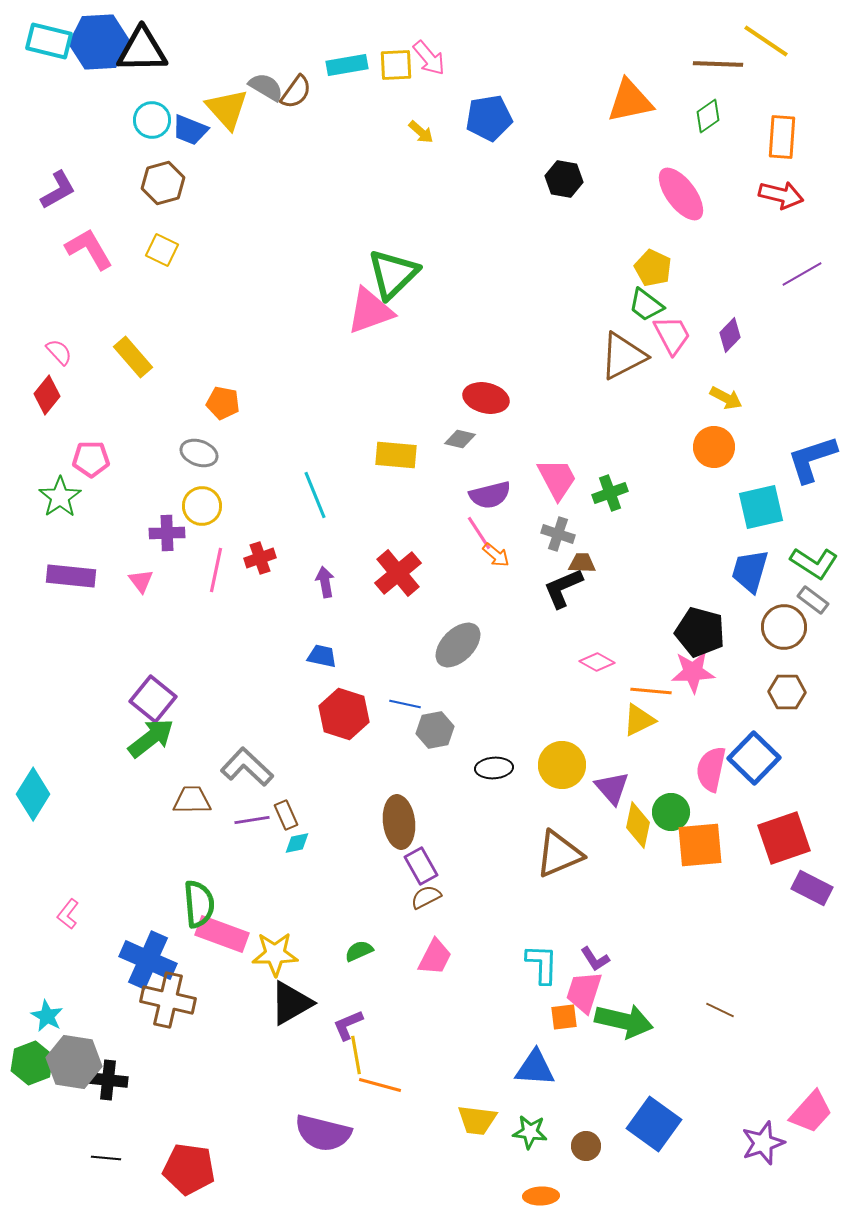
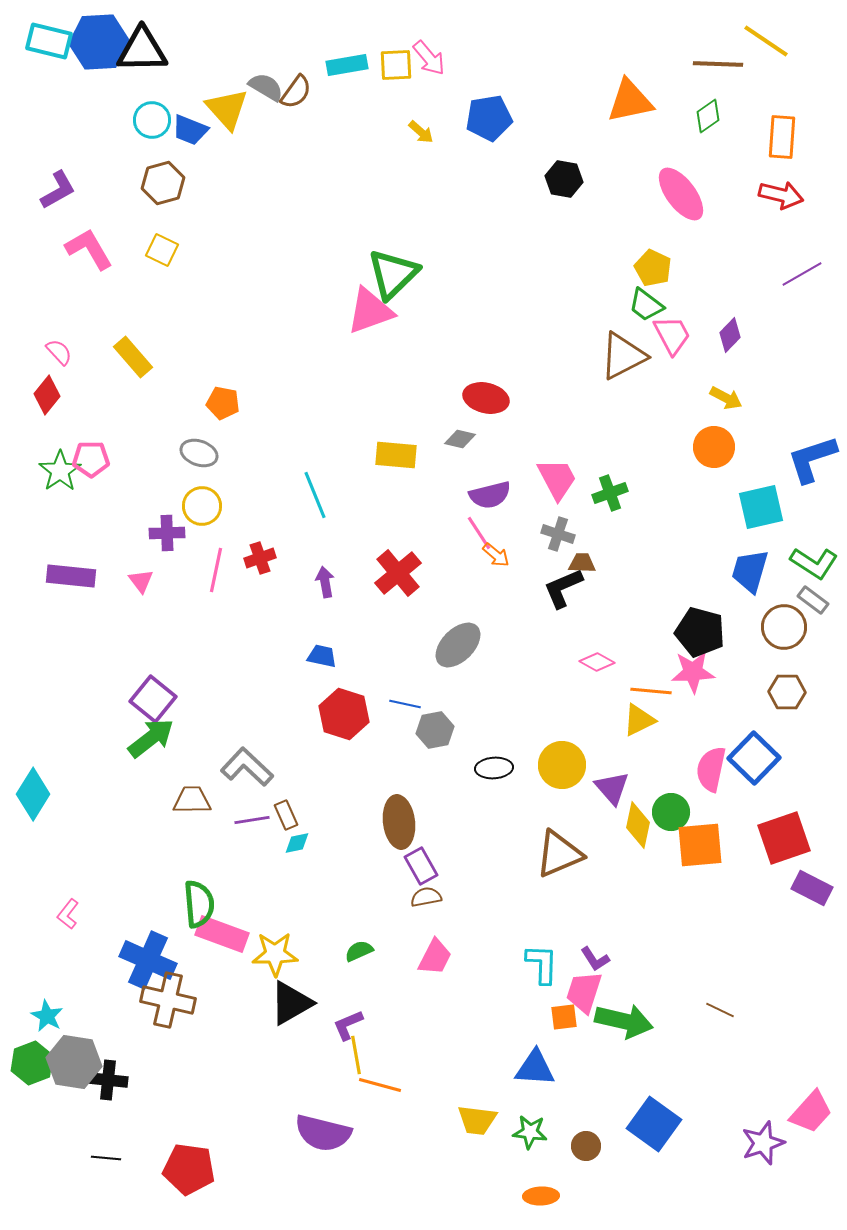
green star at (60, 497): moved 26 px up
brown semicircle at (426, 897): rotated 16 degrees clockwise
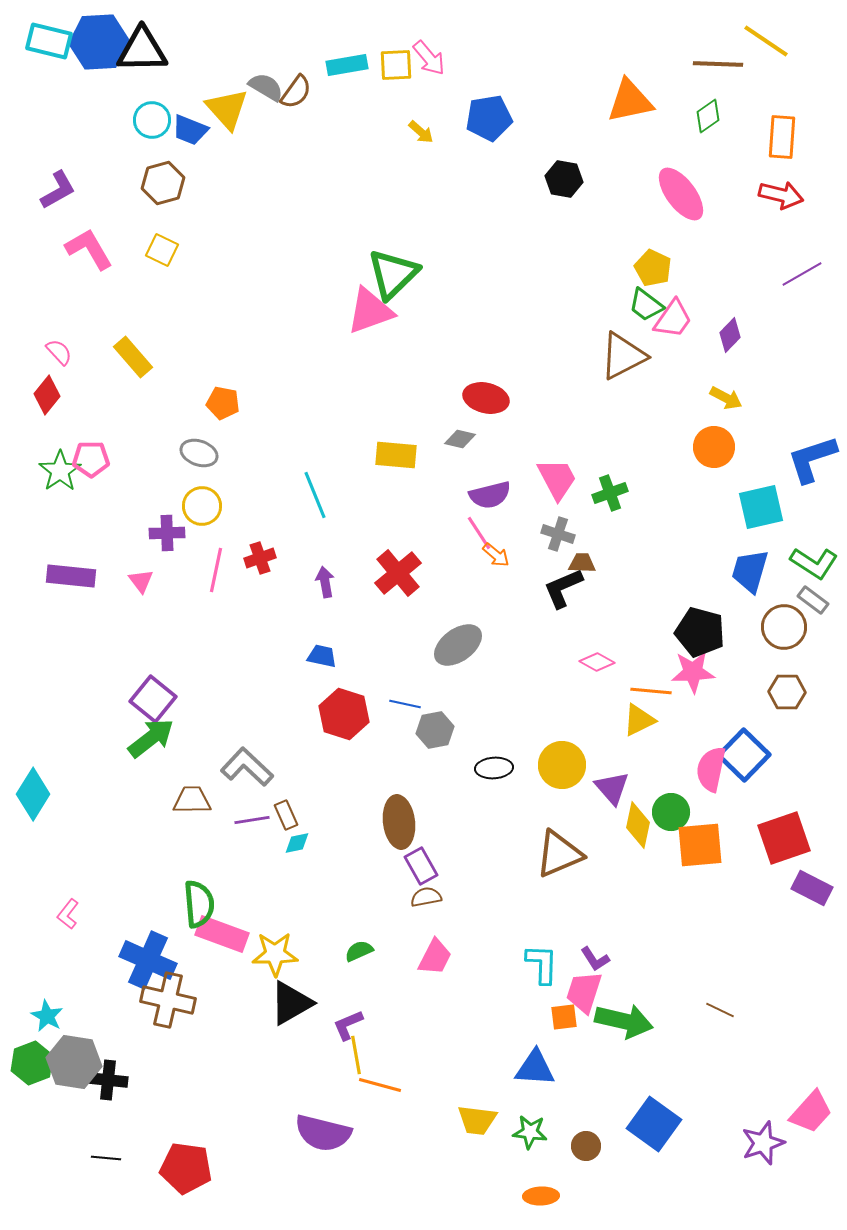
pink trapezoid at (672, 335): moved 1 px right, 16 px up; rotated 63 degrees clockwise
gray ellipse at (458, 645): rotated 9 degrees clockwise
blue square at (754, 758): moved 10 px left, 3 px up
red pentagon at (189, 1169): moved 3 px left, 1 px up
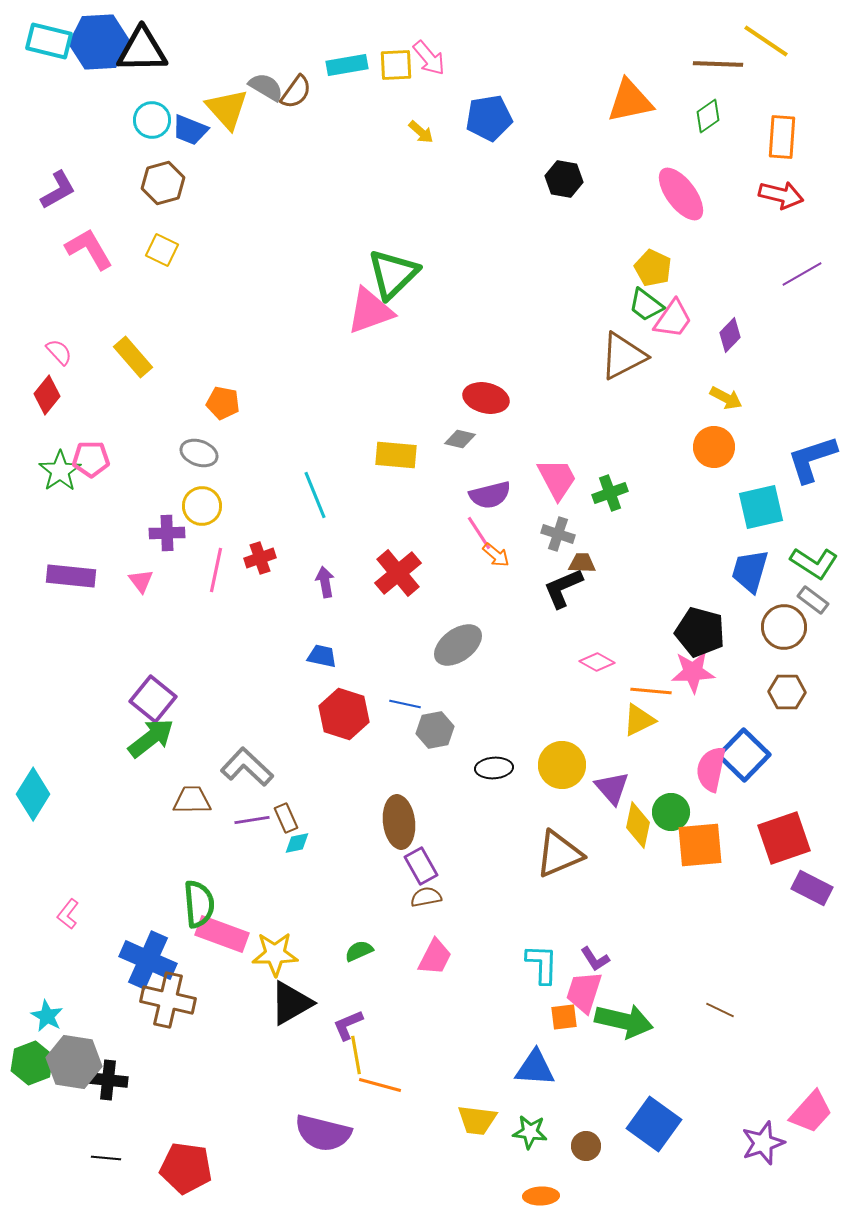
brown rectangle at (286, 815): moved 3 px down
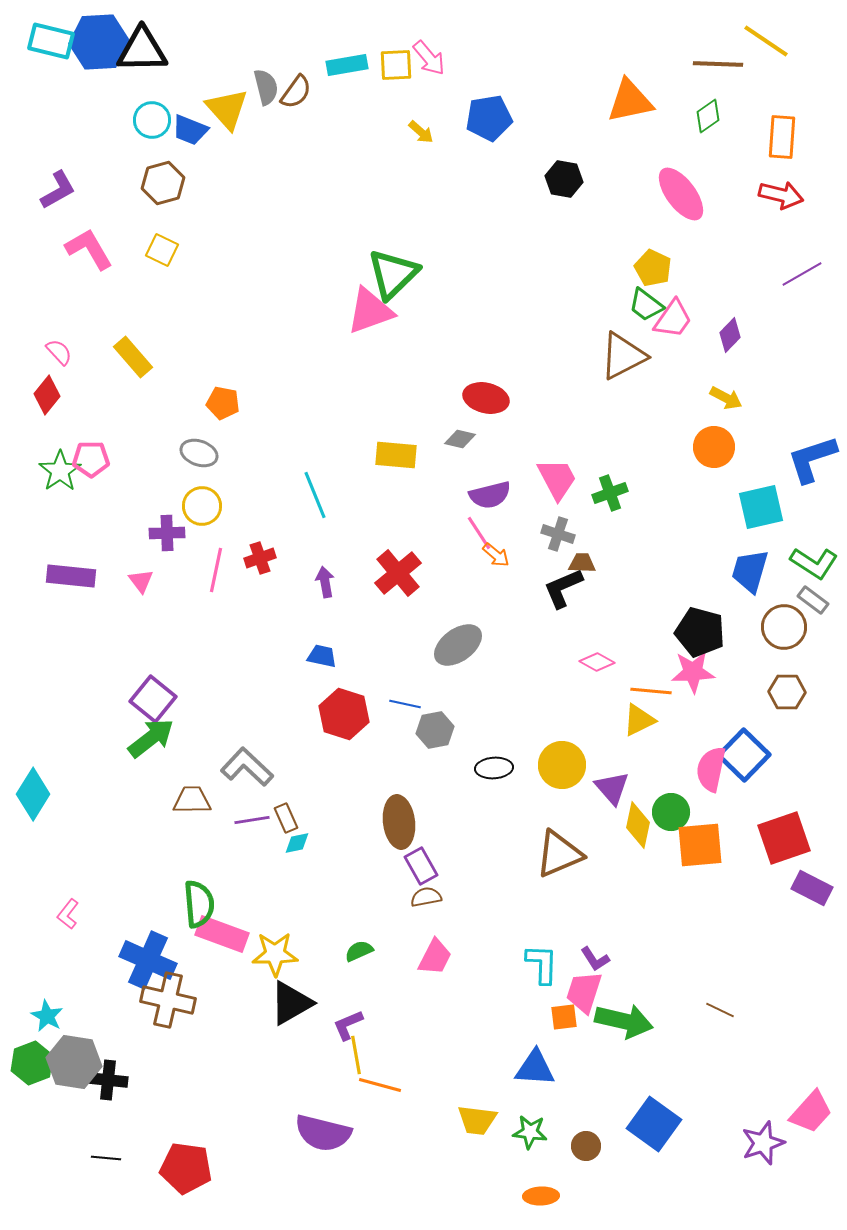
cyan rectangle at (49, 41): moved 2 px right
gray semicircle at (266, 87): rotated 45 degrees clockwise
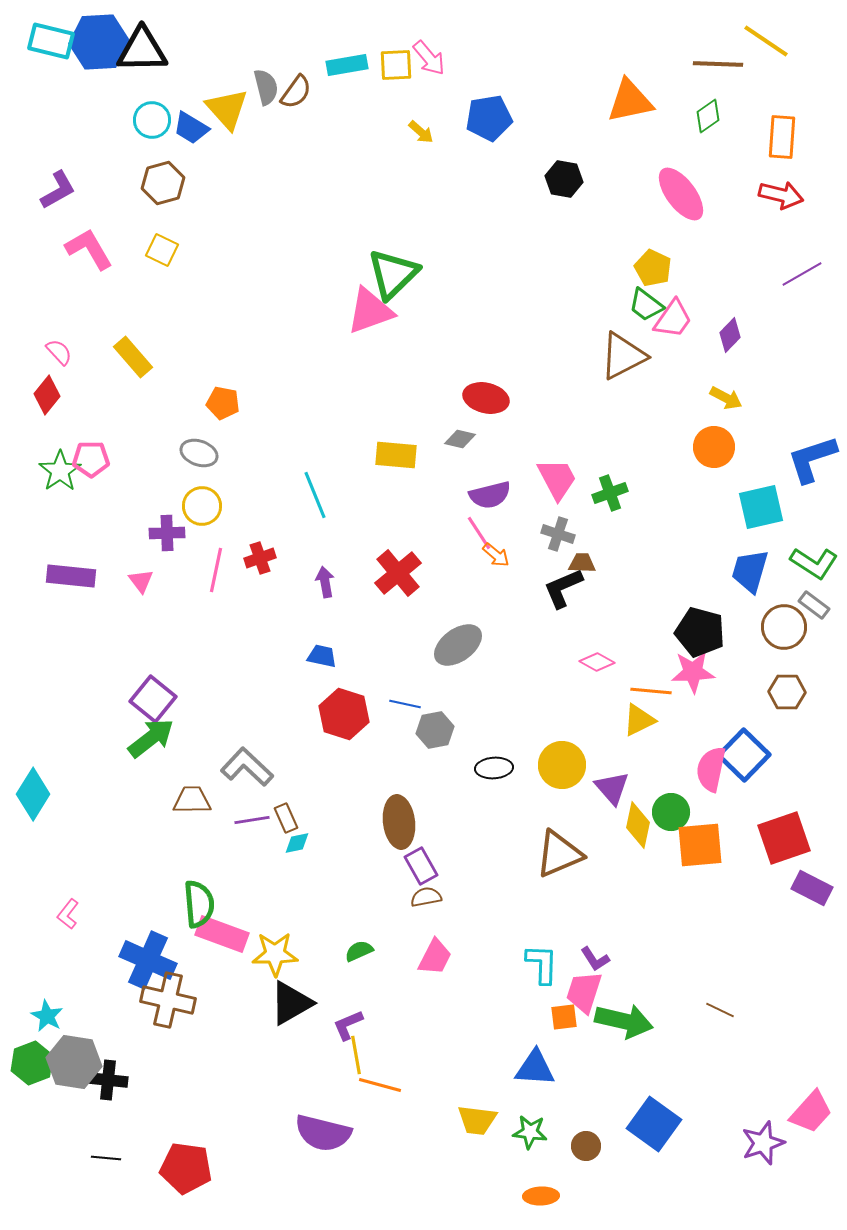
blue trapezoid at (190, 130): moved 1 px right, 2 px up; rotated 9 degrees clockwise
gray rectangle at (813, 600): moved 1 px right, 5 px down
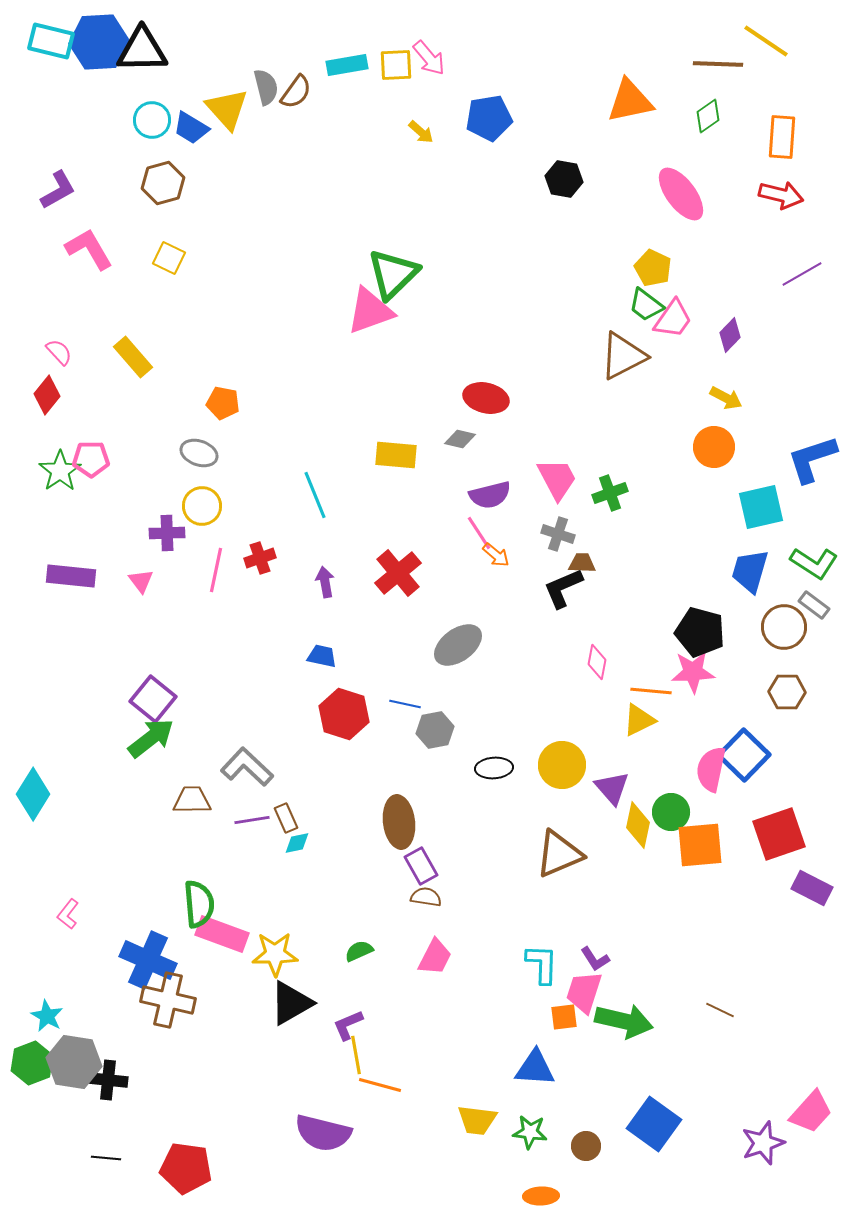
yellow square at (162, 250): moved 7 px right, 8 px down
pink diamond at (597, 662): rotated 72 degrees clockwise
red square at (784, 838): moved 5 px left, 4 px up
brown semicircle at (426, 897): rotated 20 degrees clockwise
